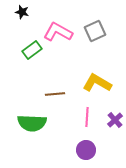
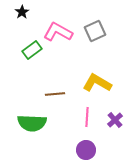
black star: rotated 24 degrees clockwise
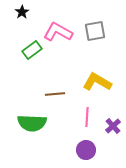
gray square: rotated 15 degrees clockwise
yellow L-shape: moved 1 px up
purple cross: moved 2 px left, 6 px down
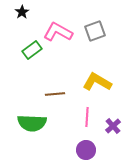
gray square: rotated 10 degrees counterclockwise
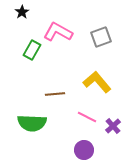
gray square: moved 6 px right, 6 px down
green rectangle: rotated 24 degrees counterclockwise
yellow L-shape: rotated 20 degrees clockwise
pink line: rotated 66 degrees counterclockwise
purple circle: moved 2 px left
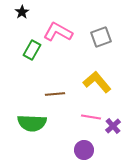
pink line: moved 4 px right; rotated 18 degrees counterclockwise
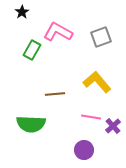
green semicircle: moved 1 px left, 1 px down
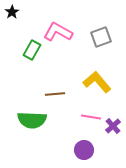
black star: moved 10 px left
green semicircle: moved 1 px right, 4 px up
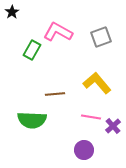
yellow L-shape: moved 1 px down
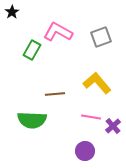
purple circle: moved 1 px right, 1 px down
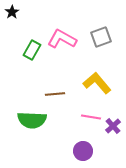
pink L-shape: moved 4 px right, 7 px down
purple circle: moved 2 px left
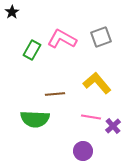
green semicircle: moved 3 px right, 1 px up
